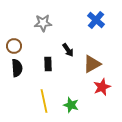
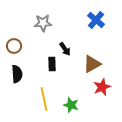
black arrow: moved 3 px left, 1 px up
black rectangle: moved 4 px right
black semicircle: moved 6 px down
yellow line: moved 2 px up
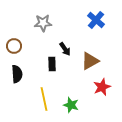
brown triangle: moved 2 px left, 3 px up
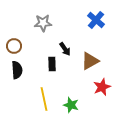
black semicircle: moved 4 px up
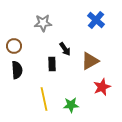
green star: rotated 21 degrees counterclockwise
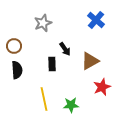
gray star: rotated 18 degrees counterclockwise
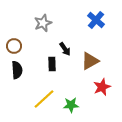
yellow line: rotated 60 degrees clockwise
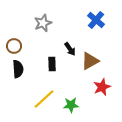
black arrow: moved 5 px right
black semicircle: moved 1 px right, 1 px up
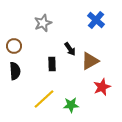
black semicircle: moved 3 px left, 2 px down
